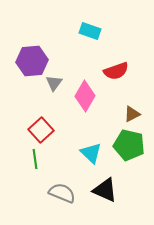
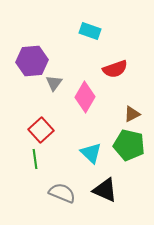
red semicircle: moved 1 px left, 2 px up
pink diamond: moved 1 px down
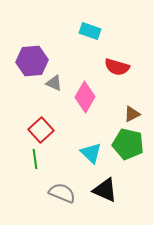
red semicircle: moved 2 px right, 2 px up; rotated 35 degrees clockwise
gray triangle: rotated 42 degrees counterclockwise
green pentagon: moved 1 px left, 1 px up
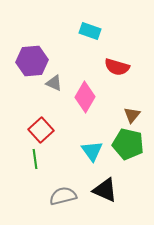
brown triangle: moved 1 px down; rotated 24 degrees counterclockwise
cyan triangle: moved 1 px right, 2 px up; rotated 10 degrees clockwise
gray semicircle: moved 1 px right, 3 px down; rotated 36 degrees counterclockwise
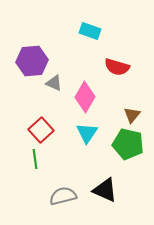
cyan triangle: moved 5 px left, 18 px up; rotated 10 degrees clockwise
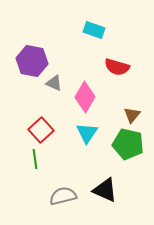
cyan rectangle: moved 4 px right, 1 px up
purple hexagon: rotated 16 degrees clockwise
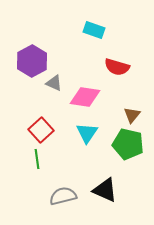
purple hexagon: rotated 20 degrees clockwise
pink diamond: rotated 68 degrees clockwise
green line: moved 2 px right
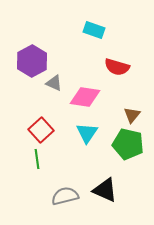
gray semicircle: moved 2 px right
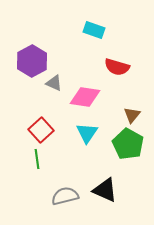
green pentagon: rotated 16 degrees clockwise
